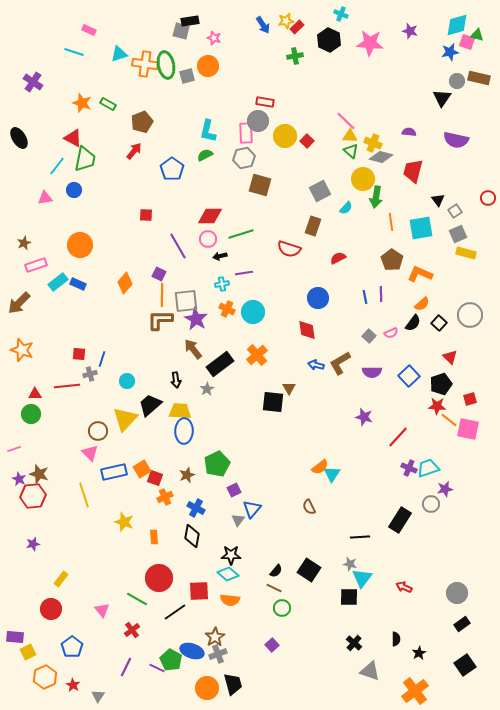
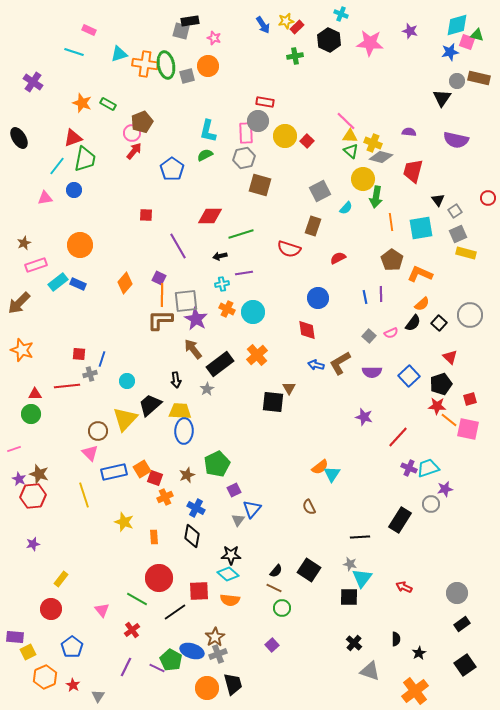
red triangle at (73, 138): rotated 48 degrees counterclockwise
pink circle at (208, 239): moved 76 px left, 106 px up
purple square at (159, 274): moved 4 px down
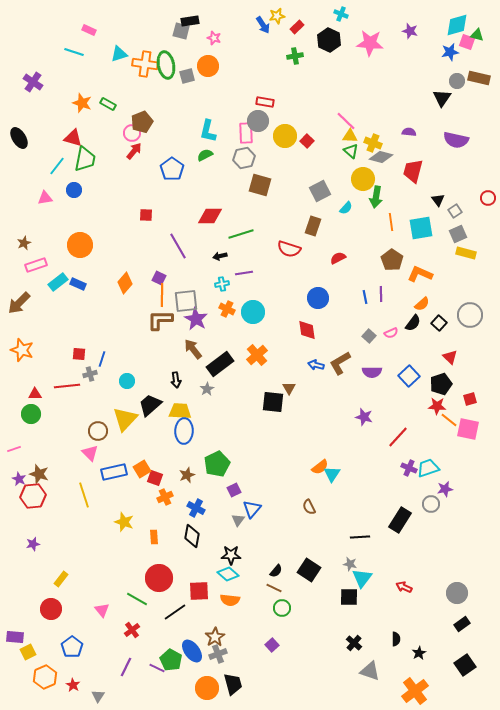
yellow star at (286, 21): moved 9 px left, 5 px up
red triangle at (73, 138): rotated 36 degrees clockwise
blue ellipse at (192, 651): rotated 35 degrees clockwise
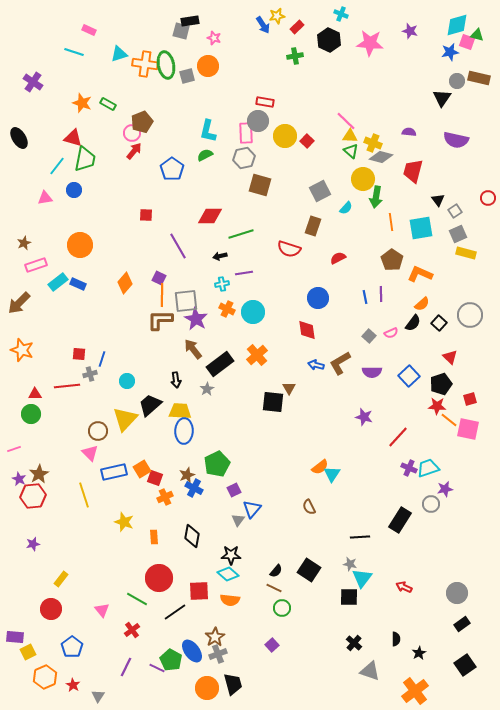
brown star at (39, 474): rotated 24 degrees clockwise
blue cross at (196, 508): moved 2 px left, 20 px up
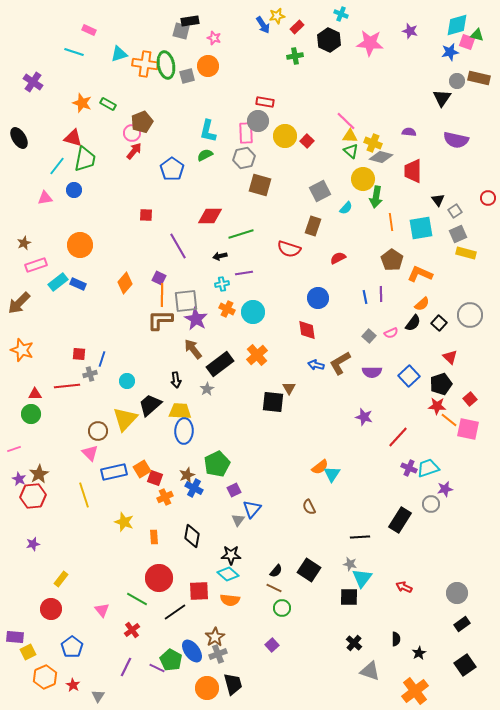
red trapezoid at (413, 171): rotated 15 degrees counterclockwise
red square at (470, 399): rotated 24 degrees counterclockwise
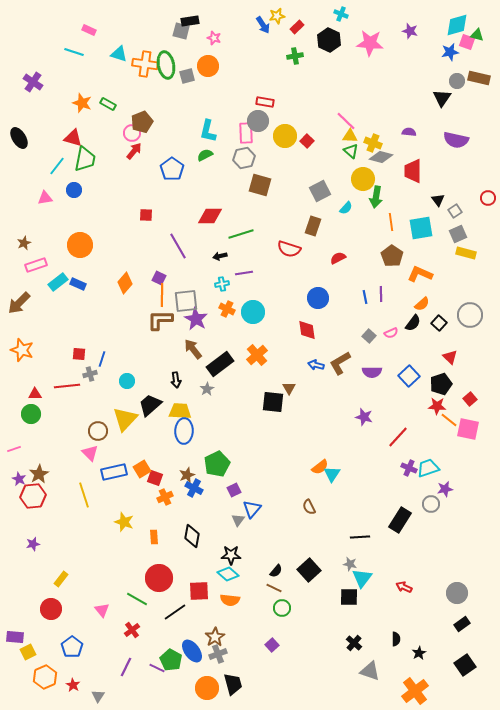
cyan triangle at (119, 54): rotated 36 degrees clockwise
brown pentagon at (392, 260): moved 4 px up
black square at (309, 570): rotated 15 degrees clockwise
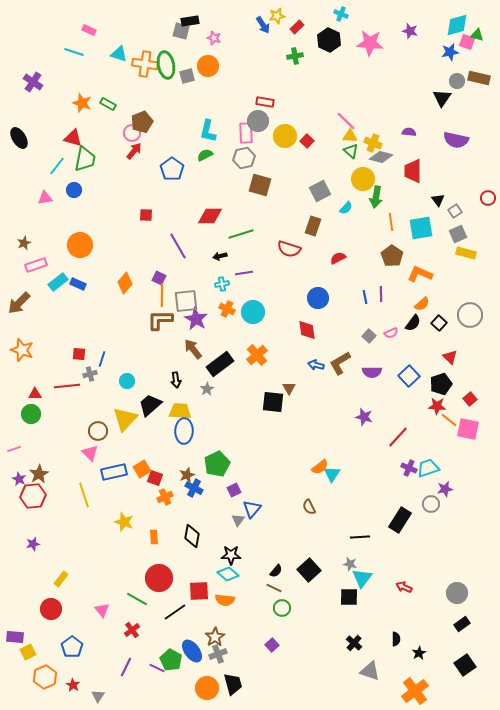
orange semicircle at (230, 600): moved 5 px left
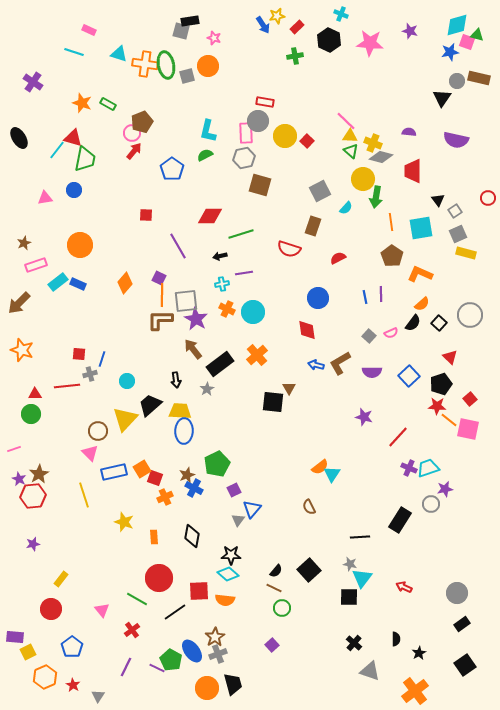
cyan line at (57, 166): moved 16 px up
